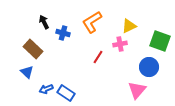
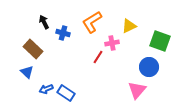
pink cross: moved 8 px left, 1 px up
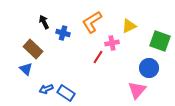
blue circle: moved 1 px down
blue triangle: moved 1 px left, 3 px up
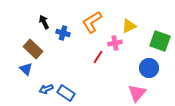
pink cross: moved 3 px right
pink triangle: moved 3 px down
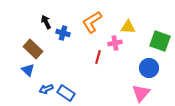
black arrow: moved 2 px right
yellow triangle: moved 1 px left, 1 px down; rotated 28 degrees clockwise
red line: rotated 16 degrees counterclockwise
blue triangle: moved 2 px right, 1 px down
pink triangle: moved 4 px right
